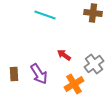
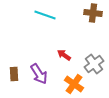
orange cross: rotated 24 degrees counterclockwise
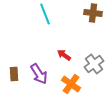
cyan line: moved 1 px up; rotated 50 degrees clockwise
orange cross: moved 3 px left
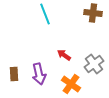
purple arrow: rotated 20 degrees clockwise
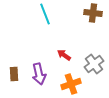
orange cross: rotated 36 degrees clockwise
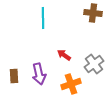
cyan line: moved 2 px left, 4 px down; rotated 20 degrees clockwise
brown rectangle: moved 2 px down
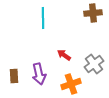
brown cross: rotated 12 degrees counterclockwise
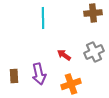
gray cross: moved 12 px up; rotated 12 degrees clockwise
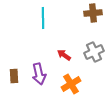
orange cross: rotated 12 degrees counterclockwise
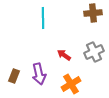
brown rectangle: rotated 24 degrees clockwise
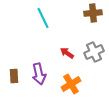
cyan line: rotated 25 degrees counterclockwise
red arrow: moved 3 px right, 2 px up
brown rectangle: rotated 24 degrees counterclockwise
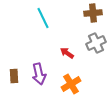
gray cross: moved 2 px right, 9 px up
